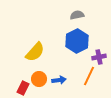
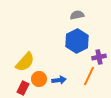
yellow semicircle: moved 10 px left, 10 px down
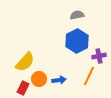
purple cross: moved 1 px up
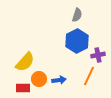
gray semicircle: rotated 120 degrees clockwise
purple cross: moved 1 px left, 1 px up
red rectangle: rotated 64 degrees clockwise
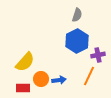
orange circle: moved 2 px right
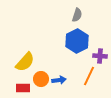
purple cross: moved 2 px right, 1 px down; rotated 16 degrees clockwise
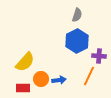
purple cross: moved 1 px left
